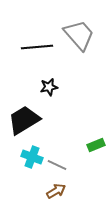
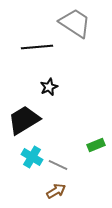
gray trapezoid: moved 4 px left, 12 px up; rotated 16 degrees counterclockwise
black star: rotated 12 degrees counterclockwise
cyan cross: rotated 10 degrees clockwise
gray line: moved 1 px right
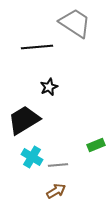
gray line: rotated 30 degrees counterclockwise
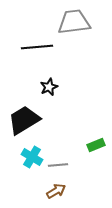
gray trapezoid: moved 1 px left, 1 px up; rotated 40 degrees counterclockwise
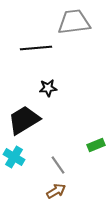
black line: moved 1 px left, 1 px down
black star: moved 1 px left, 1 px down; rotated 18 degrees clockwise
cyan cross: moved 18 px left
gray line: rotated 60 degrees clockwise
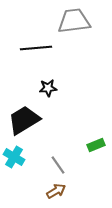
gray trapezoid: moved 1 px up
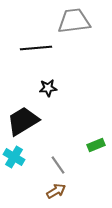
black trapezoid: moved 1 px left, 1 px down
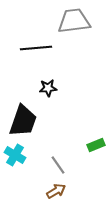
black trapezoid: rotated 140 degrees clockwise
cyan cross: moved 1 px right, 2 px up
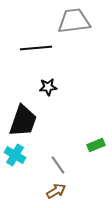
black star: moved 1 px up
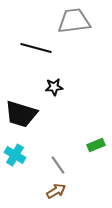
black line: rotated 20 degrees clockwise
black star: moved 6 px right
black trapezoid: moved 2 px left, 7 px up; rotated 88 degrees clockwise
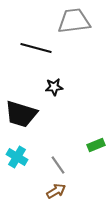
cyan cross: moved 2 px right, 2 px down
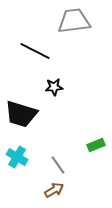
black line: moved 1 px left, 3 px down; rotated 12 degrees clockwise
brown arrow: moved 2 px left, 1 px up
